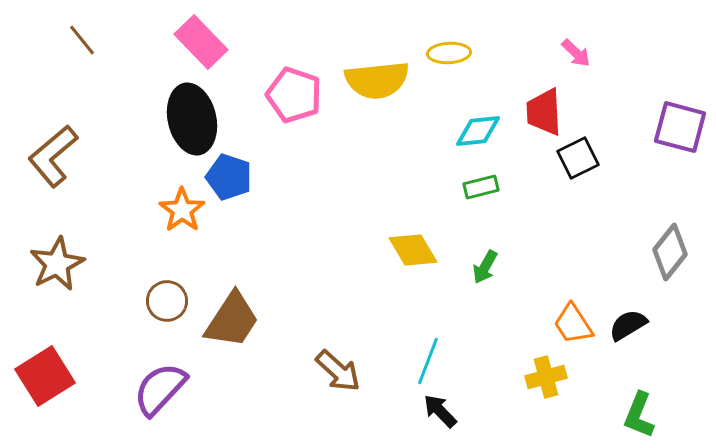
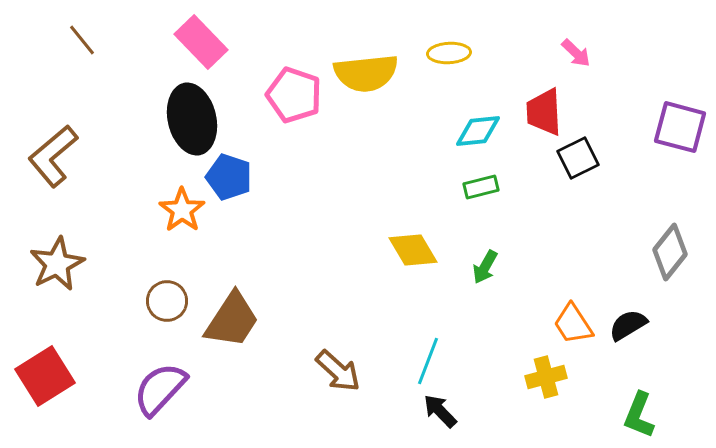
yellow semicircle: moved 11 px left, 7 px up
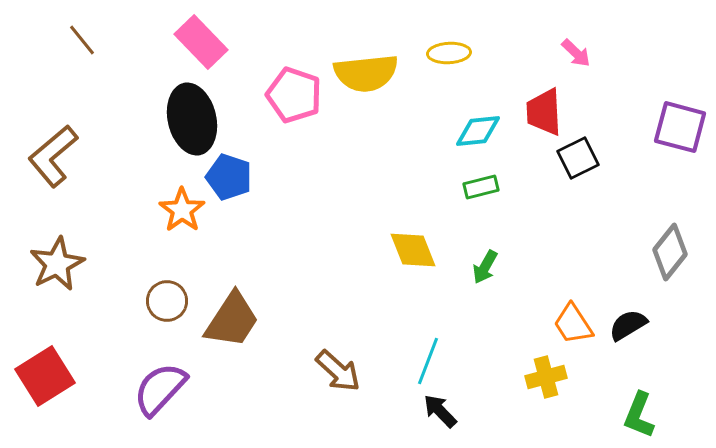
yellow diamond: rotated 9 degrees clockwise
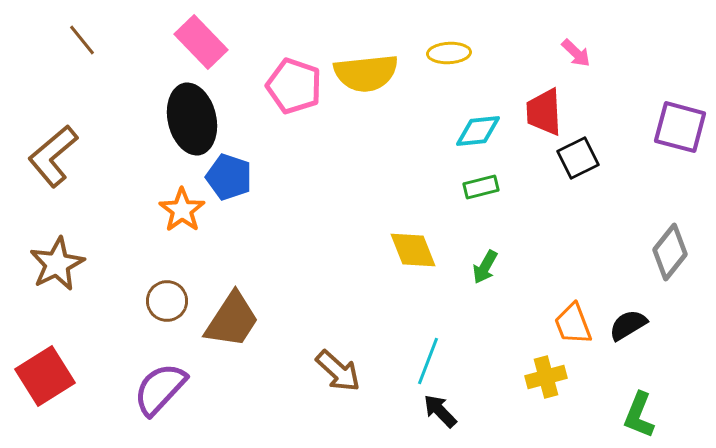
pink pentagon: moved 9 px up
orange trapezoid: rotated 12 degrees clockwise
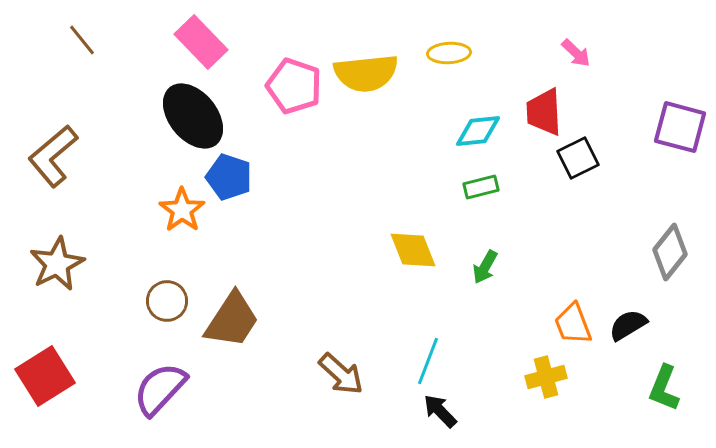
black ellipse: moved 1 px right, 3 px up; rotated 26 degrees counterclockwise
brown arrow: moved 3 px right, 3 px down
green L-shape: moved 25 px right, 27 px up
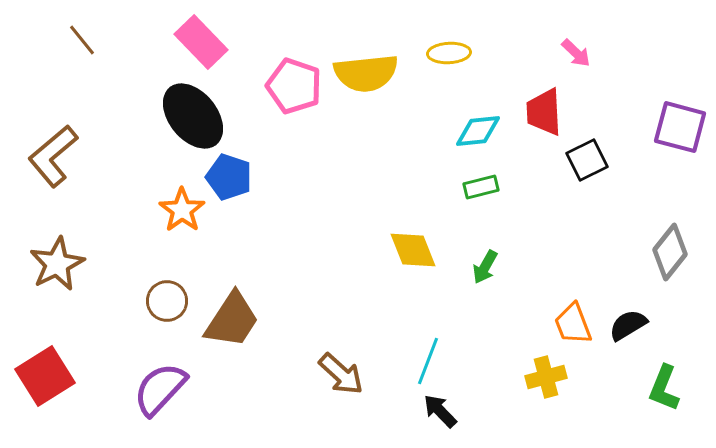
black square: moved 9 px right, 2 px down
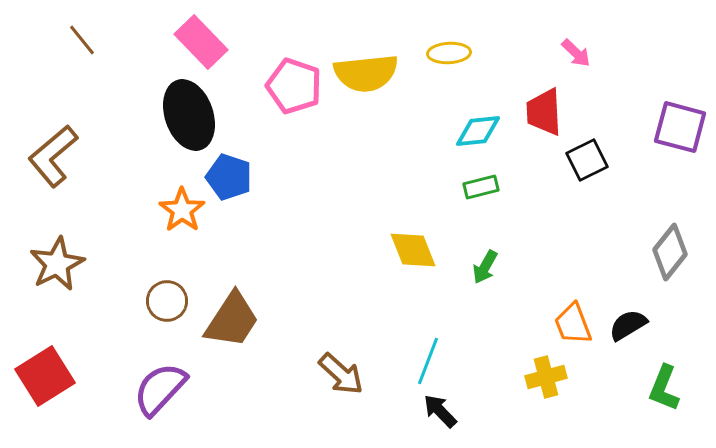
black ellipse: moved 4 px left, 1 px up; rotated 20 degrees clockwise
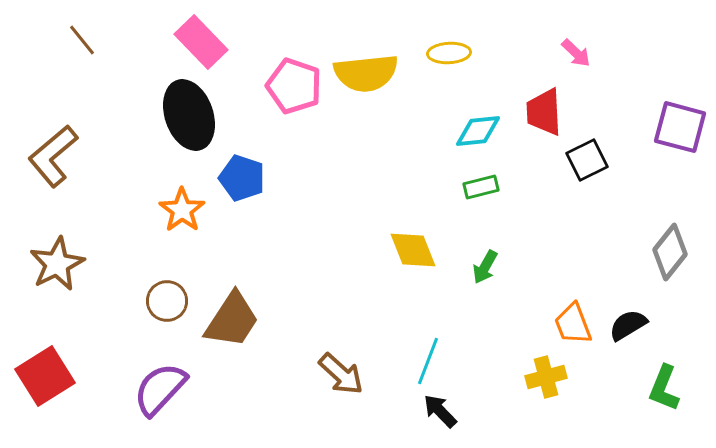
blue pentagon: moved 13 px right, 1 px down
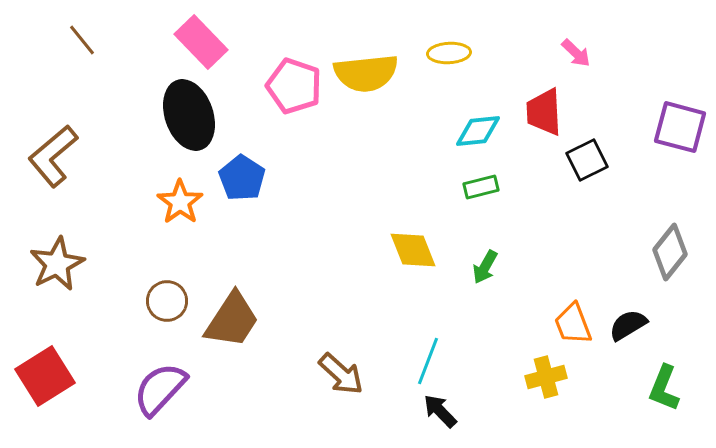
blue pentagon: rotated 15 degrees clockwise
orange star: moved 2 px left, 8 px up
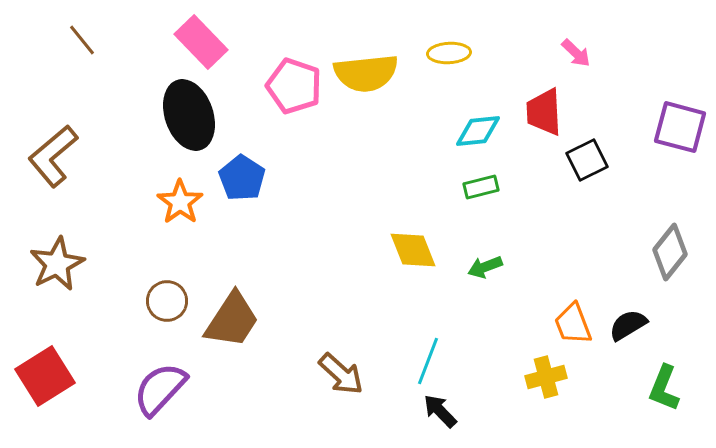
green arrow: rotated 40 degrees clockwise
